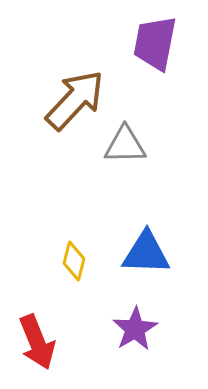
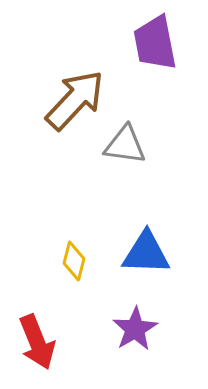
purple trapezoid: rotated 22 degrees counterclockwise
gray triangle: rotated 9 degrees clockwise
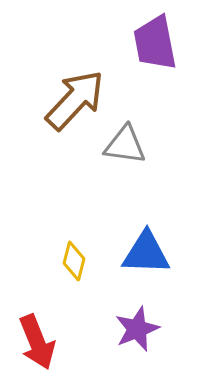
purple star: moved 2 px right; rotated 9 degrees clockwise
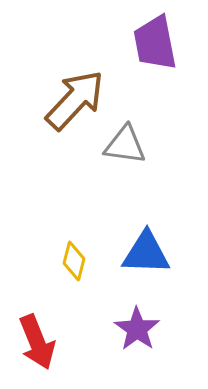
purple star: rotated 15 degrees counterclockwise
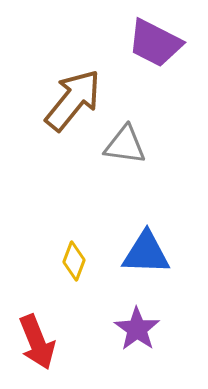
purple trapezoid: rotated 52 degrees counterclockwise
brown arrow: moved 2 px left; rotated 4 degrees counterclockwise
yellow diamond: rotated 6 degrees clockwise
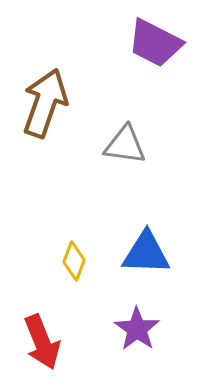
brown arrow: moved 28 px left, 3 px down; rotated 20 degrees counterclockwise
red arrow: moved 5 px right
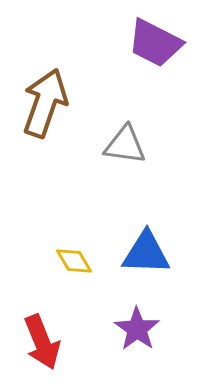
yellow diamond: rotated 51 degrees counterclockwise
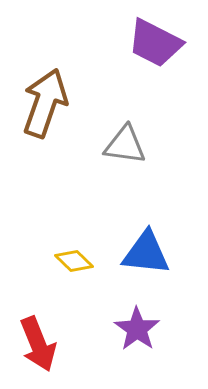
blue triangle: rotated 4 degrees clockwise
yellow diamond: rotated 15 degrees counterclockwise
red arrow: moved 4 px left, 2 px down
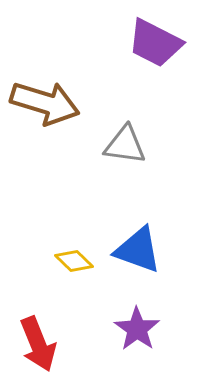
brown arrow: rotated 88 degrees clockwise
blue triangle: moved 8 px left, 3 px up; rotated 14 degrees clockwise
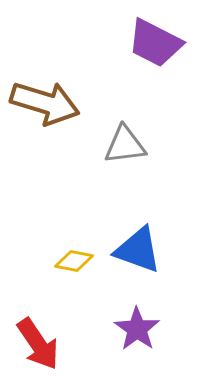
gray triangle: rotated 15 degrees counterclockwise
yellow diamond: rotated 33 degrees counterclockwise
red arrow: rotated 12 degrees counterclockwise
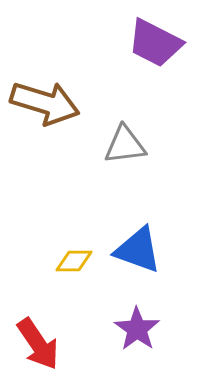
yellow diamond: rotated 12 degrees counterclockwise
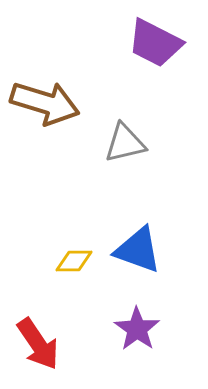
gray triangle: moved 2 px up; rotated 6 degrees counterclockwise
